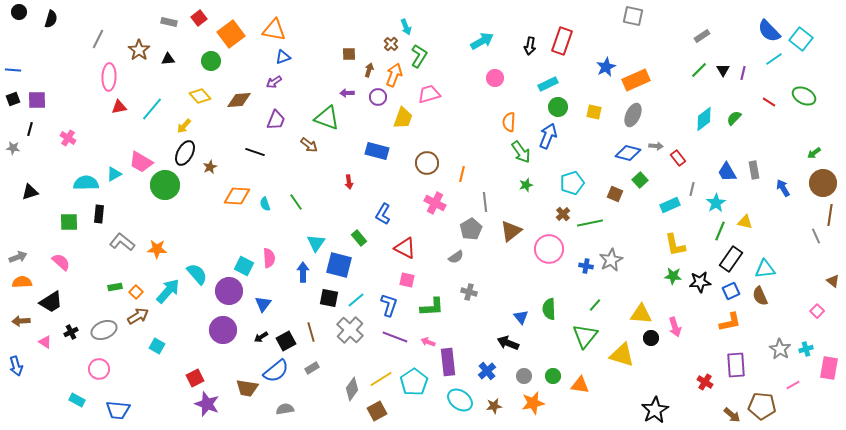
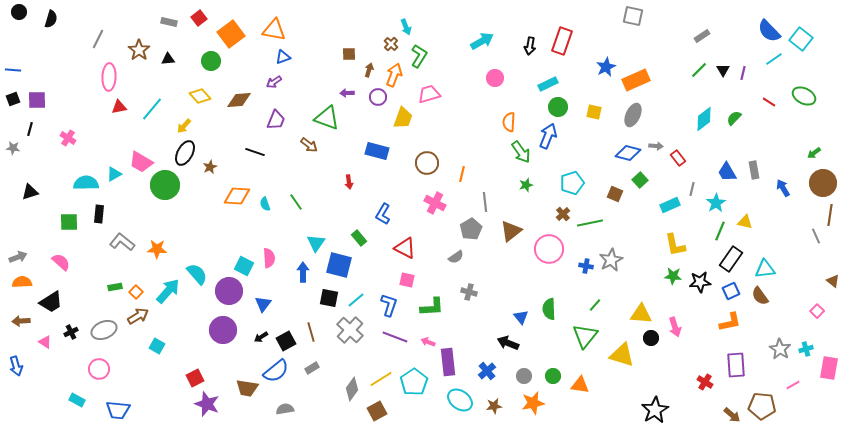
brown semicircle at (760, 296): rotated 12 degrees counterclockwise
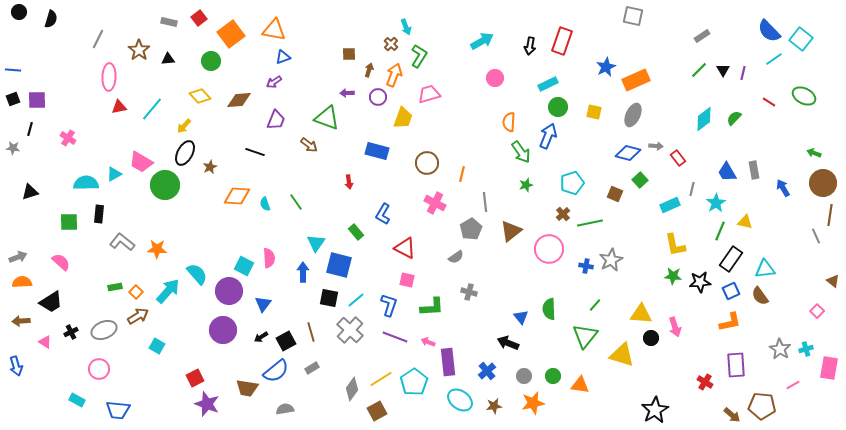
green arrow at (814, 153): rotated 56 degrees clockwise
green rectangle at (359, 238): moved 3 px left, 6 px up
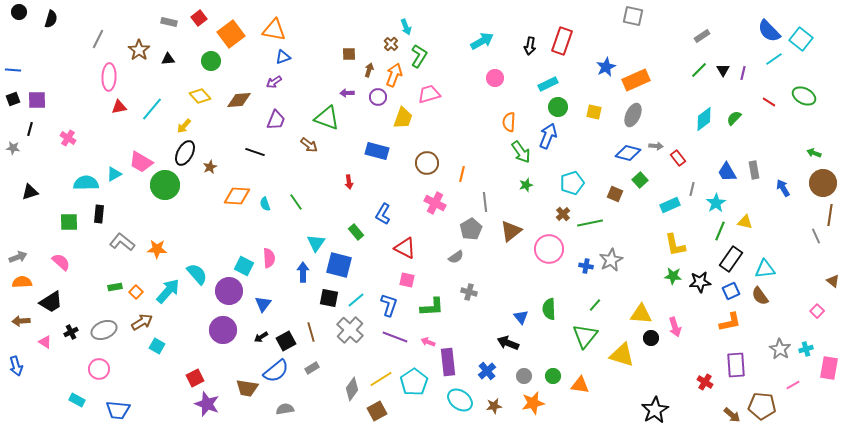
brown arrow at (138, 316): moved 4 px right, 6 px down
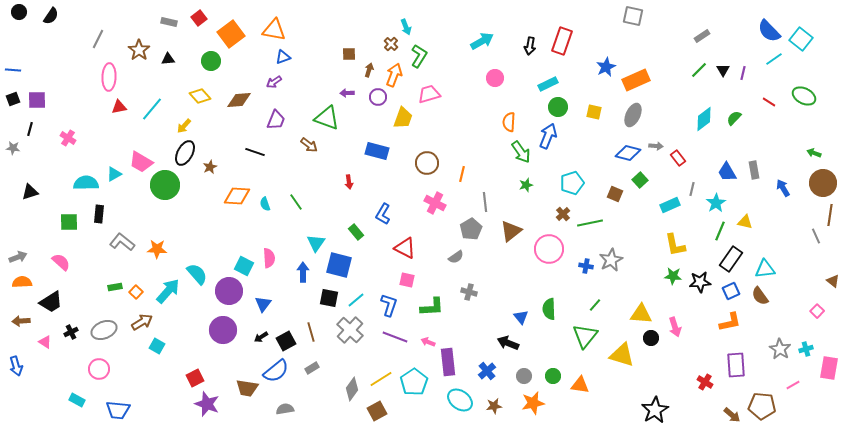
black semicircle at (51, 19): moved 3 px up; rotated 18 degrees clockwise
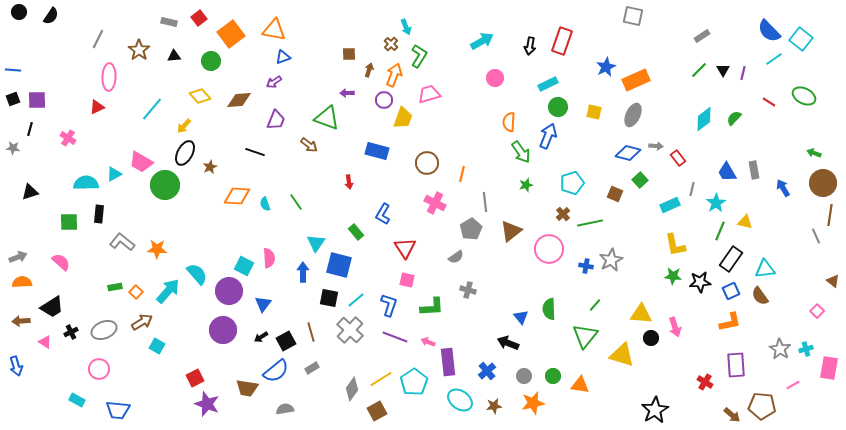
black triangle at (168, 59): moved 6 px right, 3 px up
purple circle at (378, 97): moved 6 px right, 3 px down
red triangle at (119, 107): moved 22 px left; rotated 14 degrees counterclockwise
red triangle at (405, 248): rotated 30 degrees clockwise
gray cross at (469, 292): moved 1 px left, 2 px up
black trapezoid at (51, 302): moved 1 px right, 5 px down
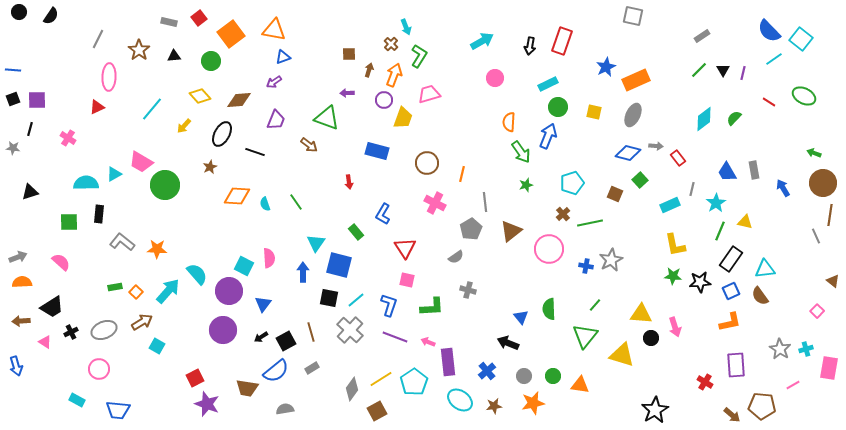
black ellipse at (185, 153): moved 37 px right, 19 px up
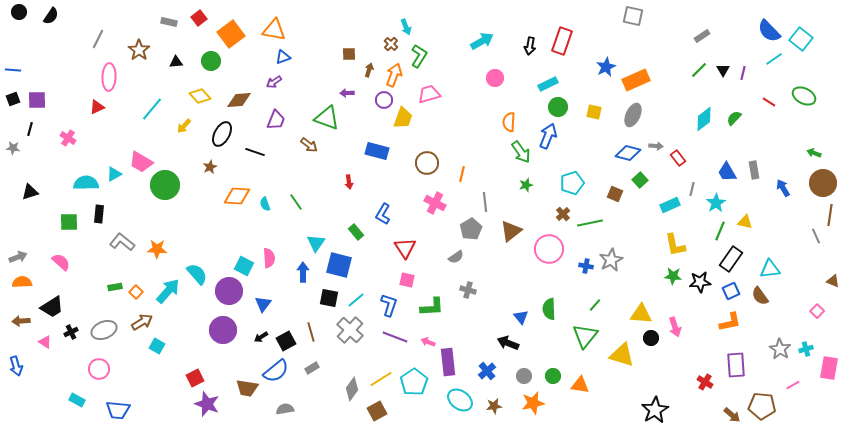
black triangle at (174, 56): moved 2 px right, 6 px down
cyan triangle at (765, 269): moved 5 px right
brown triangle at (833, 281): rotated 16 degrees counterclockwise
